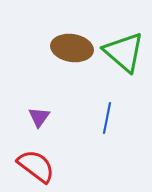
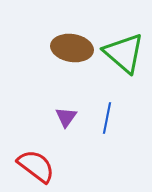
green triangle: moved 1 px down
purple triangle: moved 27 px right
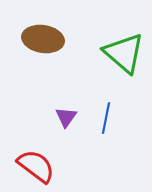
brown ellipse: moved 29 px left, 9 px up
blue line: moved 1 px left
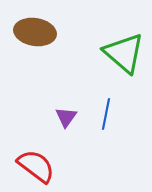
brown ellipse: moved 8 px left, 7 px up
blue line: moved 4 px up
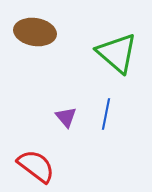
green triangle: moved 7 px left
purple triangle: rotated 15 degrees counterclockwise
